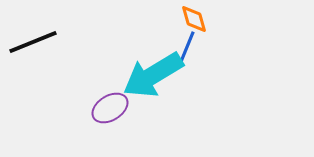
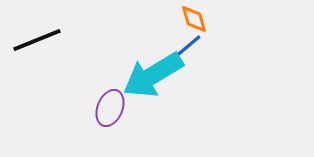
black line: moved 4 px right, 2 px up
blue line: rotated 28 degrees clockwise
purple ellipse: rotated 36 degrees counterclockwise
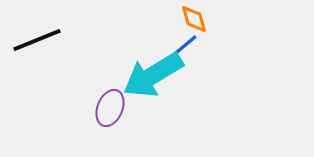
blue line: moved 4 px left
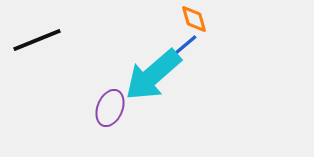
cyan arrow: rotated 10 degrees counterclockwise
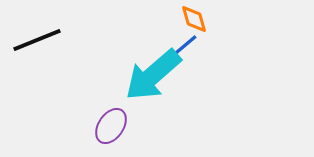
purple ellipse: moved 1 px right, 18 px down; rotated 12 degrees clockwise
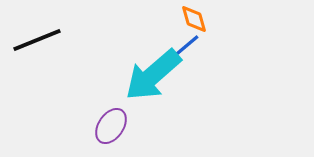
blue line: moved 2 px right
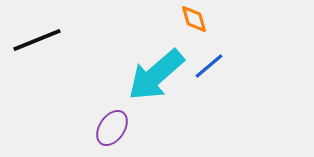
blue line: moved 24 px right, 19 px down
cyan arrow: moved 3 px right
purple ellipse: moved 1 px right, 2 px down
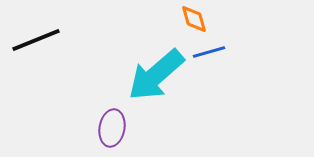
black line: moved 1 px left
blue line: moved 14 px up; rotated 24 degrees clockwise
purple ellipse: rotated 24 degrees counterclockwise
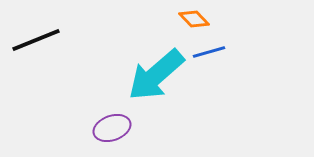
orange diamond: rotated 28 degrees counterclockwise
purple ellipse: rotated 60 degrees clockwise
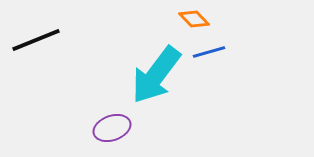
cyan arrow: rotated 12 degrees counterclockwise
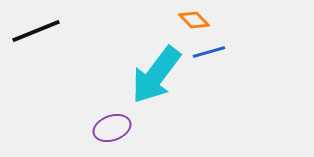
orange diamond: moved 1 px down
black line: moved 9 px up
